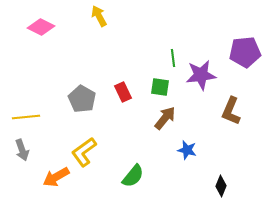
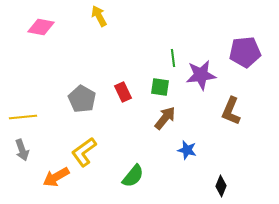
pink diamond: rotated 16 degrees counterclockwise
yellow line: moved 3 px left
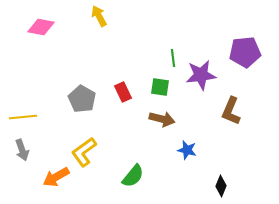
brown arrow: moved 3 px left, 1 px down; rotated 65 degrees clockwise
